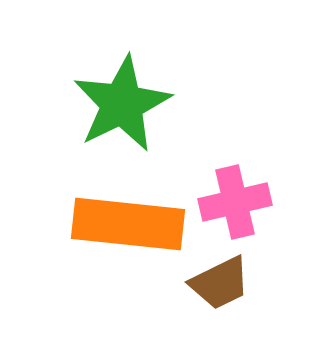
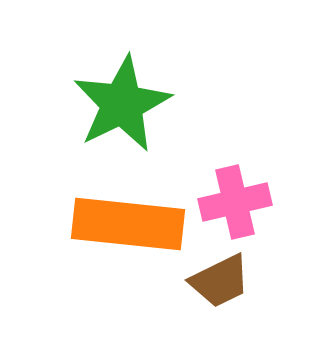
brown trapezoid: moved 2 px up
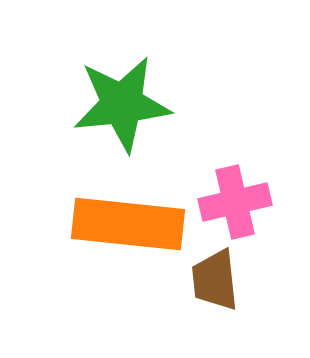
green star: rotated 20 degrees clockwise
brown trapezoid: moved 5 px left, 1 px up; rotated 110 degrees clockwise
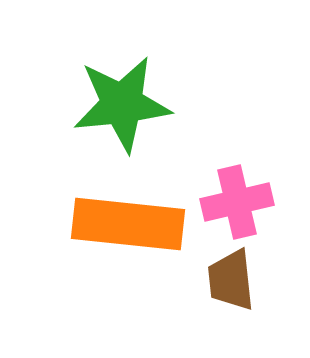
pink cross: moved 2 px right
brown trapezoid: moved 16 px right
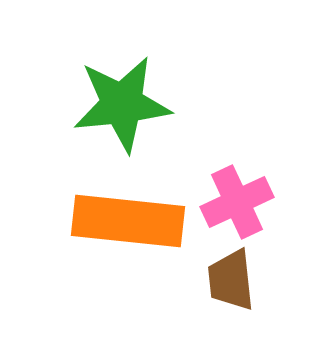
pink cross: rotated 12 degrees counterclockwise
orange rectangle: moved 3 px up
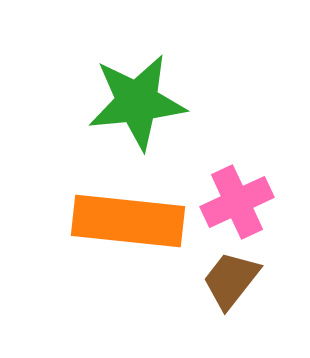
green star: moved 15 px right, 2 px up
brown trapezoid: rotated 44 degrees clockwise
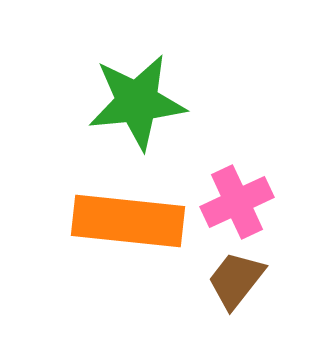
brown trapezoid: moved 5 px right
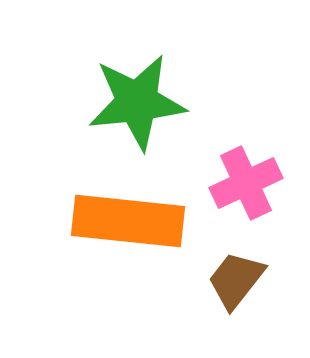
pink cross: moved 9 px right, 19 px up
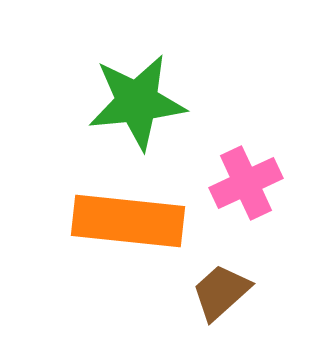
brown trapezoid: moved 15 px left, 12 px down; rotated 10 degrees clockwise
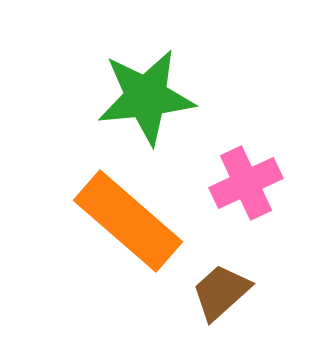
green star: moved 9 px right, 5 px up
orange rectangle: rotated 35 degrees clockwise
